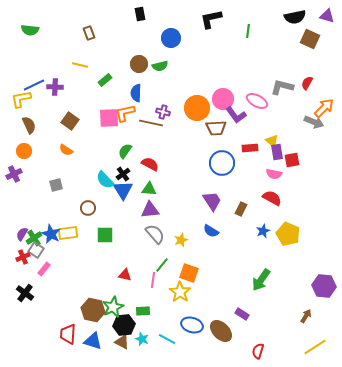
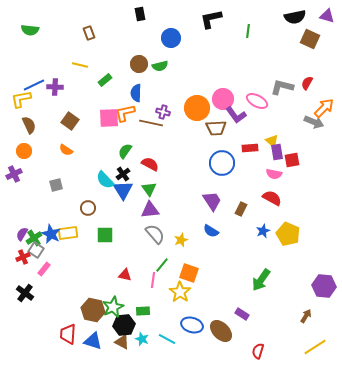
green triangle at (149, 189): rotated 49 degrees clockwise
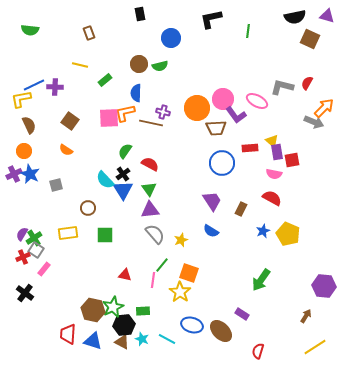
blue star at (51, 234): moved 21 px left, 60 px up
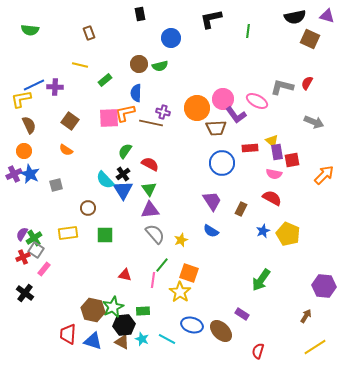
orange arrow at (324, 108): moved 67 px down
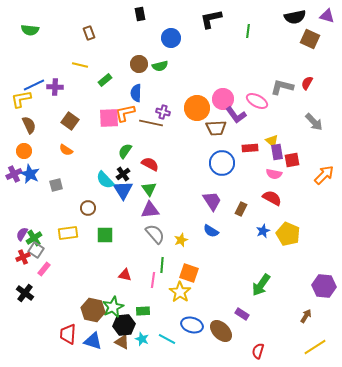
gray arrow at (314, 122): rotated 24 degrees clockwise
green line at (162, 265): rotated 35 degrees counterclockwise
green arrow at (261, 280): moved 5 px down
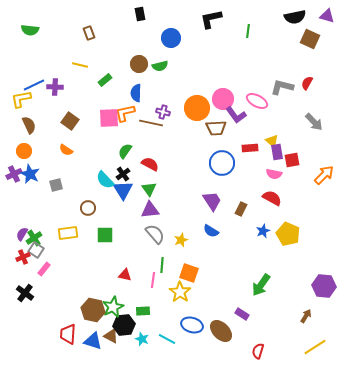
brown triangle at (122, 342): moved 11 px left, 6 px up
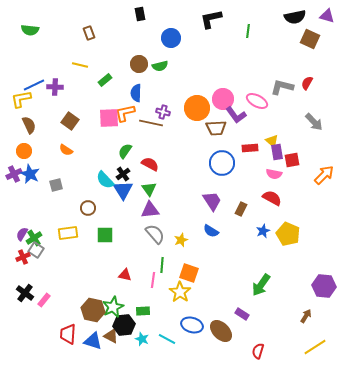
pink rectangle at (44, 269): moved 31 px down
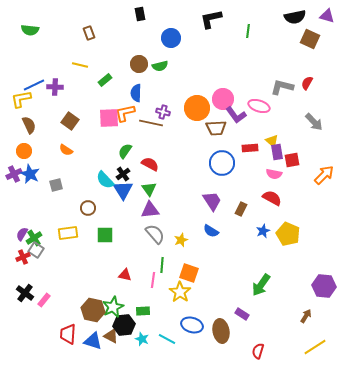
pink ellipse at (257, 101): moved 2 px right, 5 px down; rotated 10 degrees counterclockwise
brown ellipse at (221, 331): rotated 35 degrees clockwise
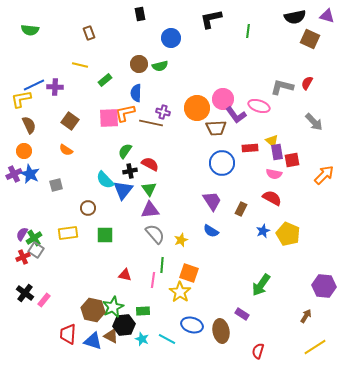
black cross at (123, 174): moved 7 px right, 3 px up; rotated 24 degrees clockwise
blue triangle at (123, 190): rotated 10 degrees clockwise
